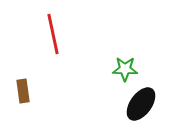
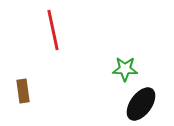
red line: moved 4 px up
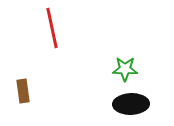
red line: moved 1 px left, 2 px up
black ellipse: moved 10 px left; rotated 52 degrees clockwise
